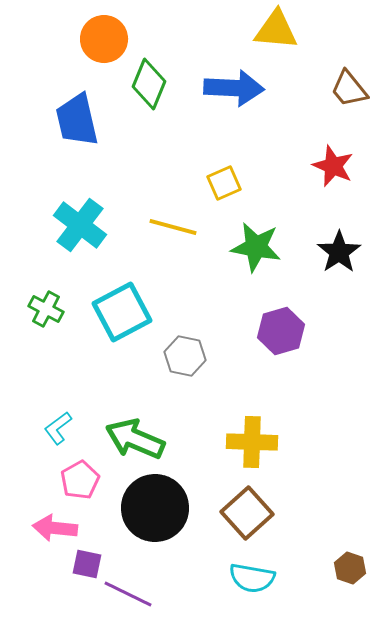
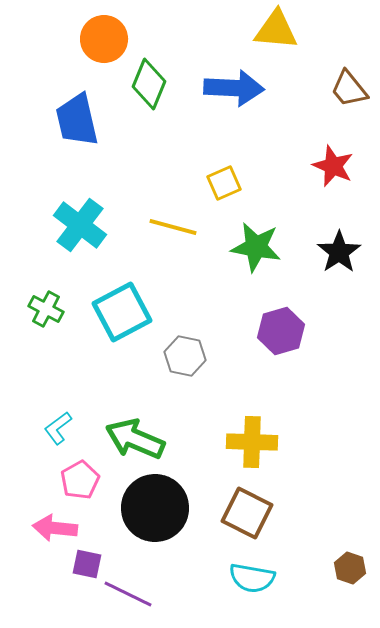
brown square: rotated 21 degrees counterclockwise
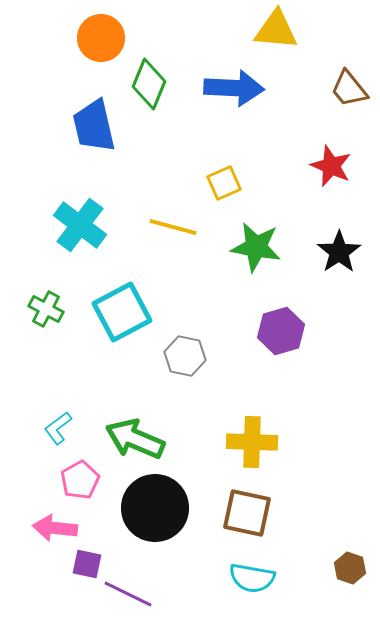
orange circle: moved 3 px left, 1 px up
blue trapezoid: moved 17 px right, 6 px down
red star: moved 2 px left
brown square: rotated 15 degrees counterclockwise
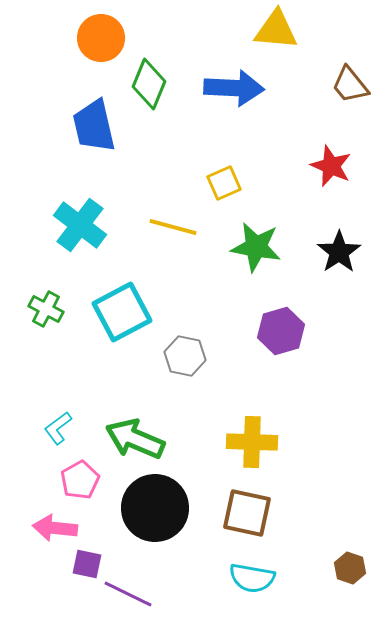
brown trapezoid: moved 1 px right, 4 px up
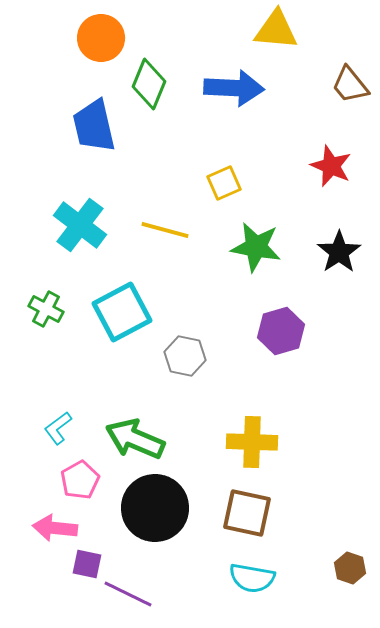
yellow line: moved 8 px left, 3 px down
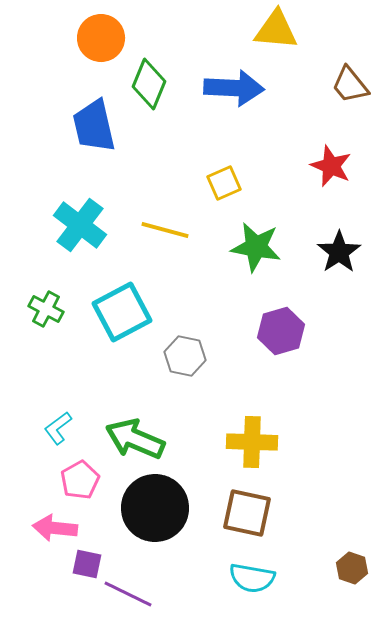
brown hexagon: moved 2 px right
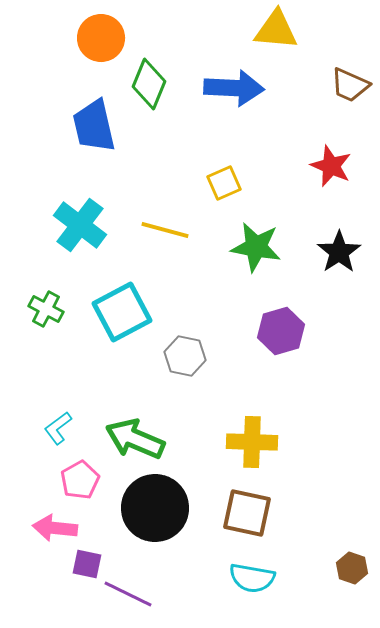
brown trapezoid: rotated 27 degrees counterclockwise
